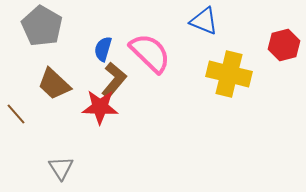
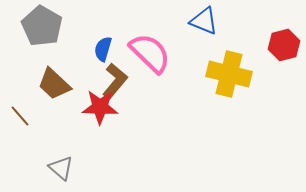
brown L-shape: moved 1 px right, 1 px down
brown line: moved 4 px right, 2 px down
gray triangle: rotated 16 degrees counterclockwise
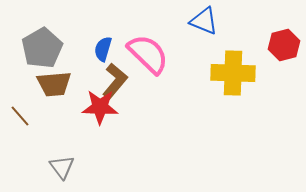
gray pentagon: moved 22 px down; rotated 12 degrees clockwise
pink semicircle: moved 2 px left, 1 px down
yellow cross: moved 4 px right, 1 px up; rotated 12 degrees counterclockwise
brown trapezoid: rotated 48 degrees counterclockwise
gray triangle: moved 1 px right, 1 px up; rotated 12 degrees clockwise
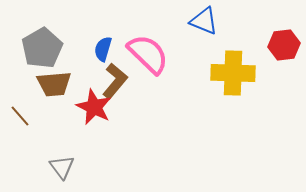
red hexagon: rotated 8 degrees clockwise
red star: moved 6 px left; rotated 24 degrees clockwise
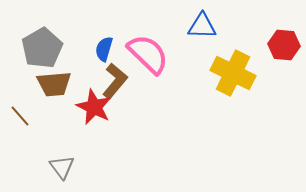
blue triangle: moved 2 px left, 5 px down; rotated 20 degrees counterclockwise
red hexagon: rotated 12 degrees clockwise
blue semicircle: moved 1 px right
yellow cross: rotated 24 degrees clockwise
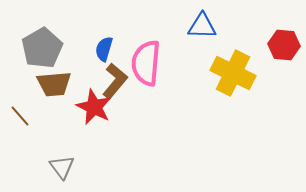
pink semicircle: moved 2 px left, 9 px down; rotated 129 degrees counterclockwise
